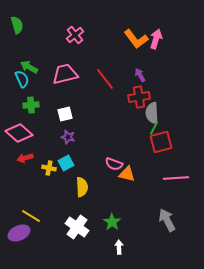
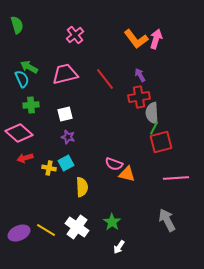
yellow line: moved 15 px right, 14 px down
white arrow: rotated 144 degrees counterclockwise
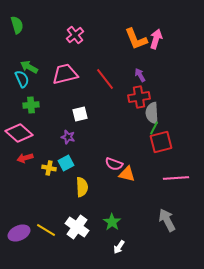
orange L-shape: rotated 15 degrees clockwise
white square: moved 15 px right
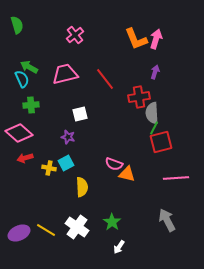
purple arrow: moved 15 px right, 3 px up; rotated 48 degrees clockwise
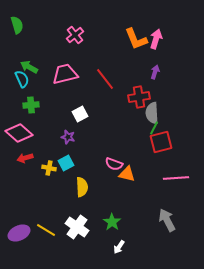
white square: rotated 14 degrees counterclockwise
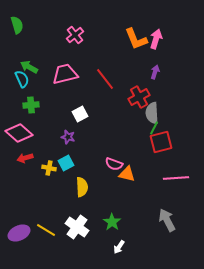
red cross: rotated 20 degrees counterclockwise
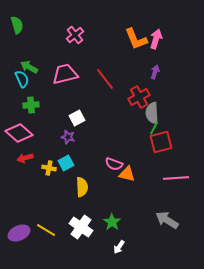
white square: moved 3 px left, 4 px down
gray arrow: rotated 30 degrees counterclockwise
white cross: moved 4 px right
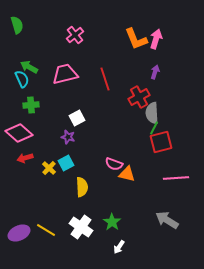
red line: rotated 20 degrees clockwise
yellow cross: rotated 32 degrees clockwise
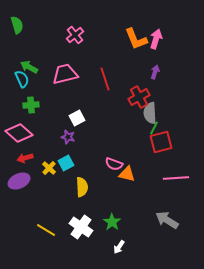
gray semicircle: moved 2 px left
purple ellipse: moved 52 px up
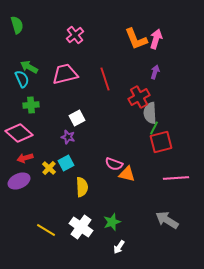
green star: rotated 18 degrees clockwise
